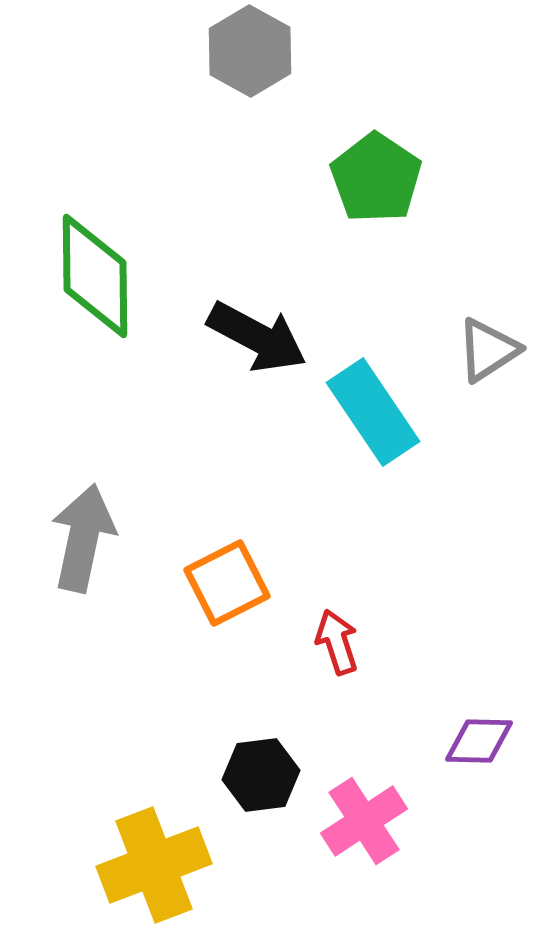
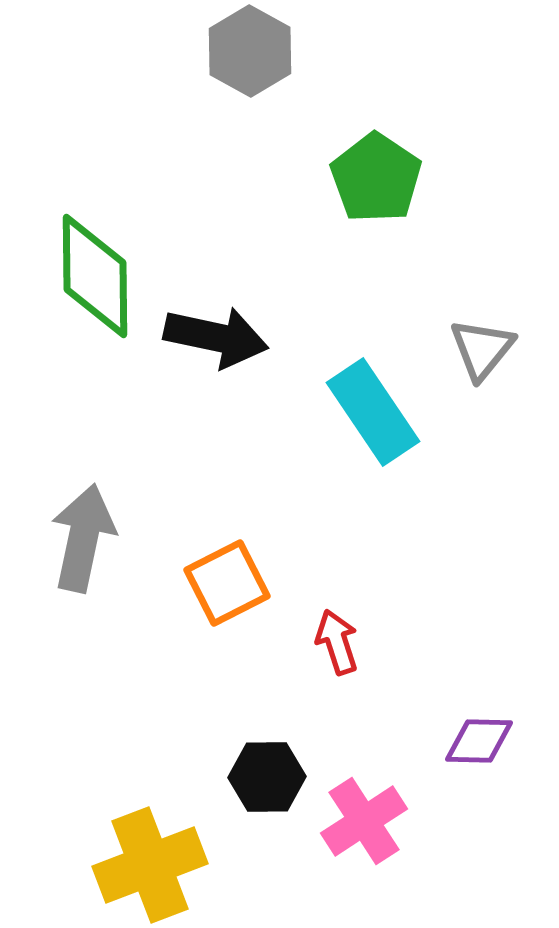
black arrow: moved 41 px left; rotated 16 degrees counterclockwise
gray triangle: moved 6 px left, 1 px up; rotated 18 degrees counterclockwise
black hexagon: moved 6 px right, 2 px down; rotated 6 degrees clockwise
yellow cross: moved 4 px left
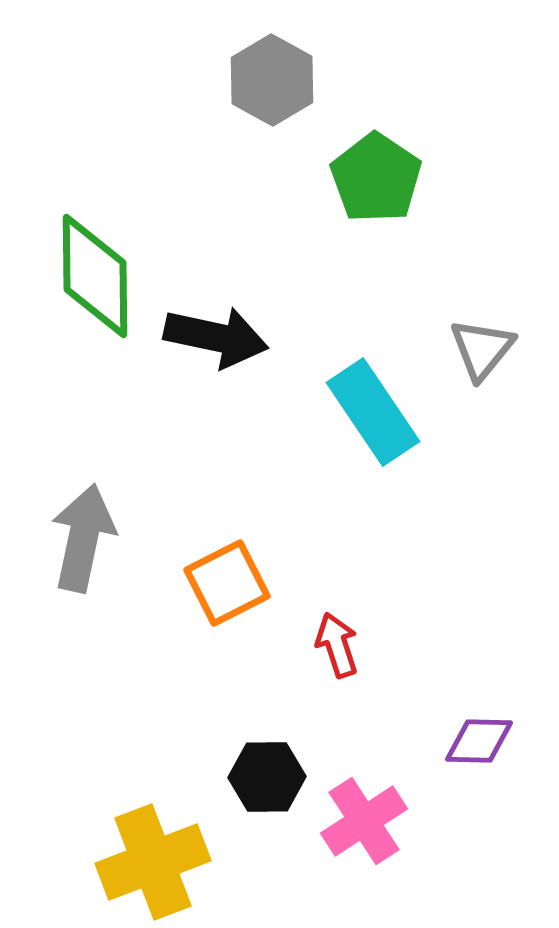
gray hexagon: moved 22 px right, 29 px down
red arrow: moved 3 px down
yellow cross: moved 3 px right, 3 px up
